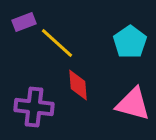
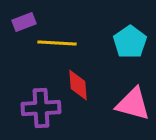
yellow line: rotated 39 degrees counterclockwise
purple cross: moved 7 px right, 1 px down; rotated 9 degrees counterclockwise
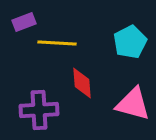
cyan pentagon: rotated 8 degrees clockwise
red diamond: moved 4 px right, 2 px up
purple cross: moved 2 px left, 2 px down
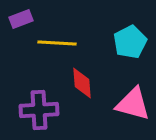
purple rectangle: moved 3 px left, 3 px up
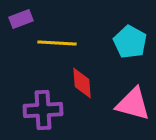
cyan pentagon: rotated 16 degrees counterclockwise
purple cross: moved 4 px right
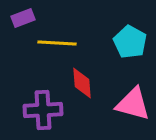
purple rectangle: moved 2 px right, 1 px up
